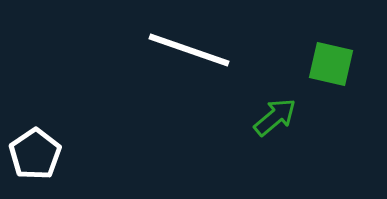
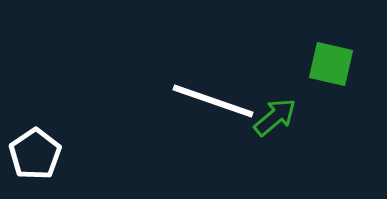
white line: moved 24 px right, 51 px down
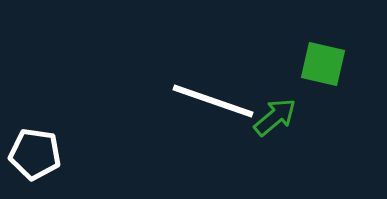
green square: moved 8 px left
white pentagon: rotated 30 degrees counterclockwise
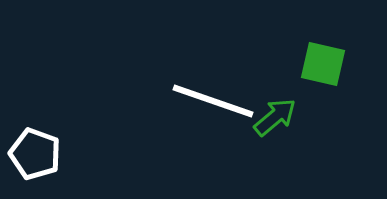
white pentagon: rotated 12 degrees clockwise
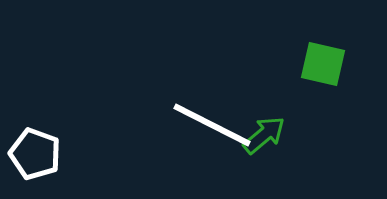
white line: moved 1 px left, 24 px down; rotated 8 degrees clockwise
green arrow: moved 11 px left, 18 px down
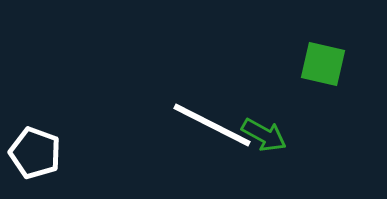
green arrow: rotated 69 degrees clockwise
white pentagon: moved 1 px up
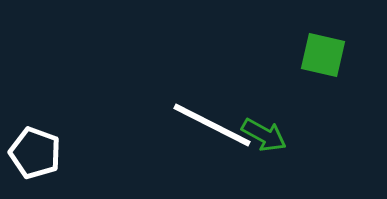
green square: moved 9 px up
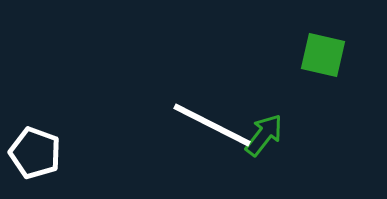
green arrow: rotated 81 degrees counterclockwise
